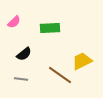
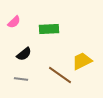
green rectangle: moved 1 px left, 1 px down
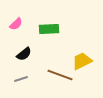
pink semicircle: moved 2 px right, 2 px down
brown line: rotated 15 degrees counterclockwise
gray line: rotated 24 degrees counterclockwise
